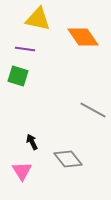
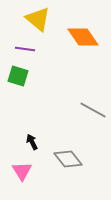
yellow triangle: rotated 28 degrees clockwise
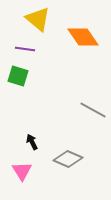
gray diamond: rotated 28 degrees counterclockwise
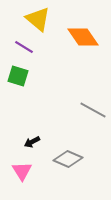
purple line: moved 1 px left, 2 px up; rotated 24 degrees clockwise
black arrow: rotated 91 degrees counterclockwise
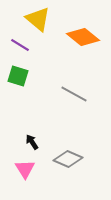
orange diamond: rotated 16 degrees counterclockwise
purple line: moved 4 px left, 2 px up
gray line: moved 19 px left, 16 px up
black arrow: rotated 84 degrees clockwise
pink triangle: moved 3 px right, 2 px up
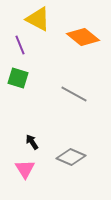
yellow triangle: rotated 12 degrees counterclockwise
purple line: rotated 36 degrees clockwise
green square: moved 2 px down
gray diamond: moved 3 px right, 2 px up
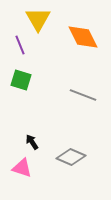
yellow triangle: rotated 32 degrees clockwise
orange diamond: rotated 24 degrees clockwise
green square: moved 3 px right, 2 px down
gray line: moved 9 px right, 1 px down; rotated 8 degrees counterclockwise
pink triangle: moved 3 px left, 1 px up; rotated 40 degrees counterclockwise
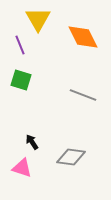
gray diamond: rotated 16 degrees counterclockwise
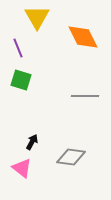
yellow triangle: moved 1 px left, 2 px up
purple line: moved 2 px left, 3 px down
gray line: moved 2 px right, 1 px down; rotated 20 degrees counterclockwise
black arrow: rotated 63 degrees clockwise
pink triangle: rotated 20 degrees clockwise
